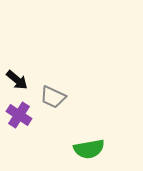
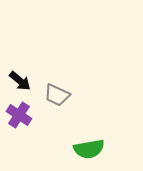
black arrow: moved 3 px right, 1 px down
gray trapezoid: moved 4 px right, 2 px up
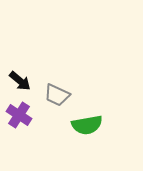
green semicircle: moved 2 px left, 24 px up
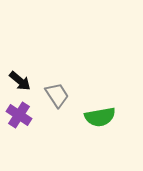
gray trapezoid: rotated 148 degrees counterclockwise
green semicircle: moved 13 px right, 8 px up
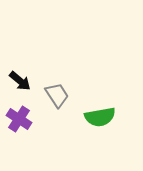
purple cross: moved 4 px down
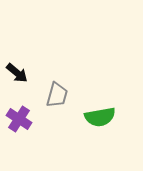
black arrow: moved 3 px left, 8 px up
gray trapezoid: rotated 48 degrees clockwise
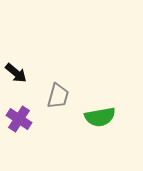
black arrow: moved 1 px left
gray trapezoid: moved 1 px right, 1 px down
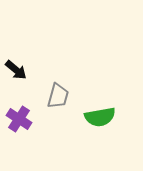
black arrow: moved 3 px up
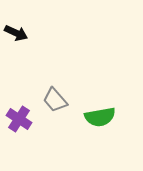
black arrow: moved 37 px up; rotated 15 degrees counterclockwise
gray trapezoid: moved 3 px left, 4 px down; rotated 124 degrees clockwise
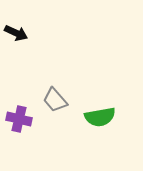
purple cross: rotated 20 degrees counterclockwise
